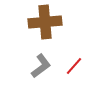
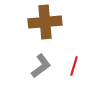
red line: rotated 24 degrees counterclockwise
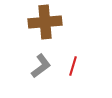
red line: moved 1 px left
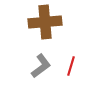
red line: moved 2 px left
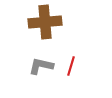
gray L-shape: rotated 130 degrees counterclockwise
